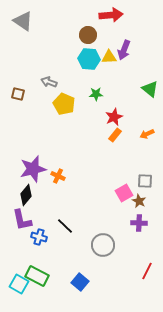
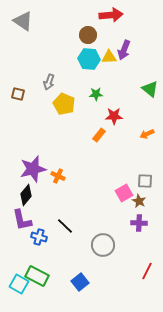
gray arrow: rotated 91 degrees counterclockwise
red star: moved 1 px up; rotated 24 degrees clockwise
orange rectangle: moved 16 px left
blue square: rotated 12 degrees clockwise
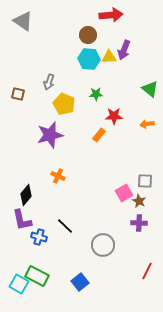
orange arrow: moved 10 px up; rotated 16 degrees clockwise
purple star: moved 17 px right, 34 px up
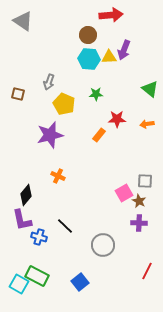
red star: moved 3 px right, 3 px down
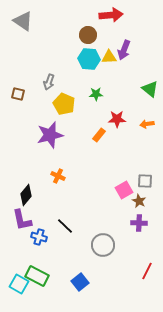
pink square: moved 3 px up
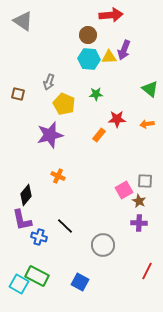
blue square: rotated 24 degrees counterclockwise
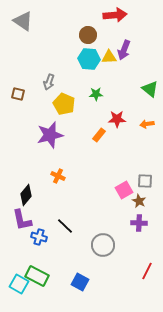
red arrow: moved 4 px right
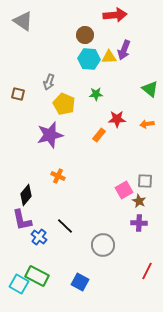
brown circle: moved 3 px left
blue cross: rotated 21 degrees clockwise
